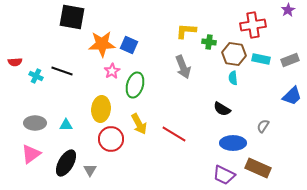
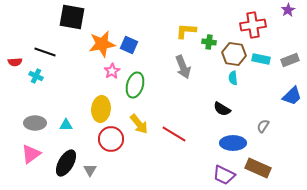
orange star: rotated 8 degrees counterclockwise
black line: moved 17 px left, 19 px up
yellow arrow: rotated 10 degrees counterclockwise
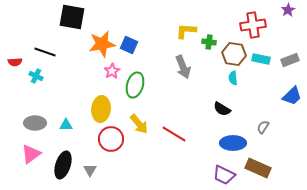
gray semicircle: moved 1 px down
black ellipse: moved 3 px left, 2 px down; rotated 12 degrees counterclockwise
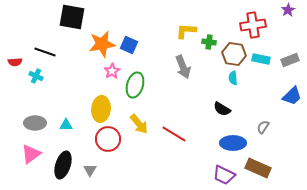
red circle: moved 3 px left
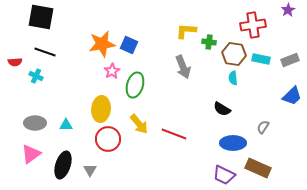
black square: moved 31 px left
red line: rotated 10 degrees counterclockwise
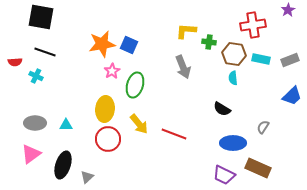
yellow ellipse: moved 4 px right
gray triangle: moved 3 px left, 7 px down; rotated 16 degrees clockwise
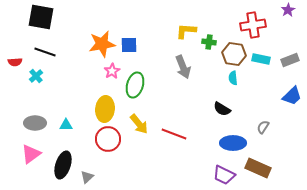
blue square: rotated 24 degrees counterclockwise
cyan cross: rotated 24 degrees clockwise
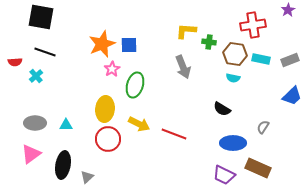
orange star: rotated 12 degrees counterclockwise
brown hexagon: moved 1 px right
pink star: moved 2 px up
cyan semicircle: rotated 72 degrees counterclockwise
yellow arrow: rotated 25 degrees counterclockwise
black ellipse: rotated 8 degrees counterclockwise
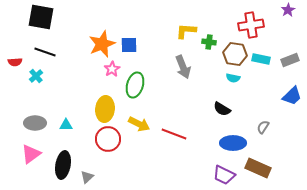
red cross: moved 2 px left
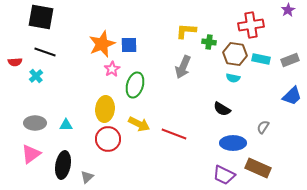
gray arrow: rotated 45 degrees clockwise
